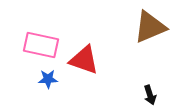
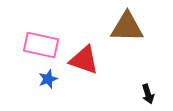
brown triangle: moved 23 px left; rotated 24 degrees clockwise
blue star: rotated 18 degrees counterclockwise
black arrow: moved 2 px left, 1 px up
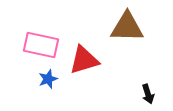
red triangle: rotated 36 degrees counterclockwise
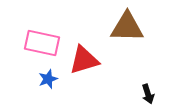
pink rectangle: moved 1 px right, 2 px up
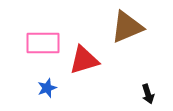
brown triangle: rotated 24 degrees counterclockwise
pink rectangle: moved 1 px right; rotated 12 degrees counterclockwise
blue star: moved 1 px left, 9 px down
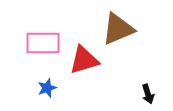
brown triangle: moved 9 px left, 2 px down
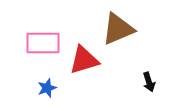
black arrow: moved 1 px right, 12 px up
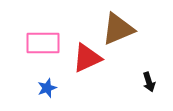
red triangle: moved 3 px right, 2 px up; rotated 8 degrees counterclockwise
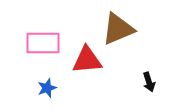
red triangle: moved 2 px down; rotated 20 degrees clockwise
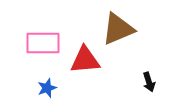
red triangle: moved 2 px left
